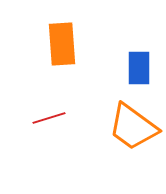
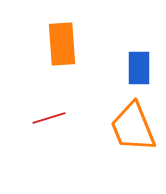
orange trapezoid: rotated 32 degrees clockwise
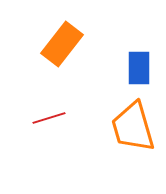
orange rectangle: rotated 42 degrees clockwise
orange trapezoid: rotated 6 degrees clockwise
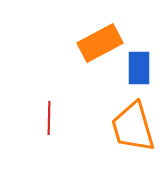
orange rectangle: moved 38 px right, 1 px up; rotated 24 degrees clockwise
red line: rotated 72 degrees counterclockwise
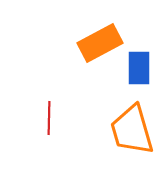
orange trapezoid: moved 1 px left, 3 px down
